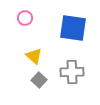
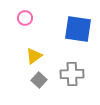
blue square: moved 5 px right, 1 px down
yellow triangle: rotated 42 degrees clockwise
gray cross: moved 2 px down
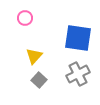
blue square: moved 9 px down
yellow triangle: rotated 12 degrees counterclockwise
gray cross: moved 6 px right; rotated 25 degrees counterclockwise
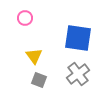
yellow triangle: rotated 18 degrees counterclockwise
gray cross: rotated 10 degrees counterclockwise
gray square: rotated 21 degrees counterclockwise
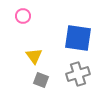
pink circle: moved 2 px left, 2 px up
gray cross: rotated 20 degrees clockwise
gray square: moved 2 px right
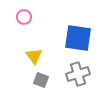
pink circle: moved 1 px right, 1 px down
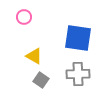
yellow triangle: rotated 24 degrees counterclockwise
gray cross: rotated 15 degrees clockwise
gray square: rotated 14 degrees clockwise
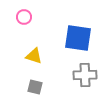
yellow triangle: rotated 12 degrees counterclockwise
gray cross: moved 7 px right, 1 px down
gray square: moved 6 px left, 7 px down; rotated 21 degrees counterclockwise
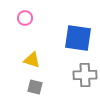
pink circle: moved 1 px right, 1 px down
yellow triangle: moved 2 px left, 4 px down
